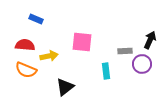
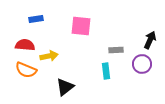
blue rectangle: rotated 32 degrees counterclockwise
pink square: moved 1 px left, 16 px up
gray rectangle: moved 9 px left, 1 px up
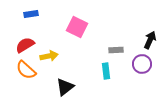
blue rectangle: moved 5 px left, 5 px up
pink square: moved 4 px left, 1 px down; rotated 20 degrees clockwise
red semicircle: rotated 36 degrees counterclockwise
orange semicircle: rotated 20 degrees clockwise
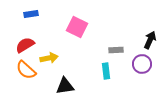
yellow arrow: moved 2 px down
black triangle: moved 1 px up; rotated 30 degrees clockwise
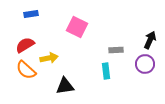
purple circle: moved 3 px right
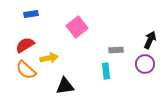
pink square: rotated 25 degrees clockwise
